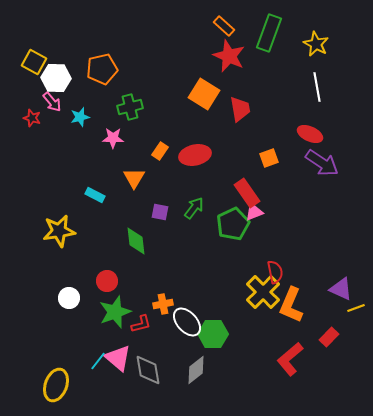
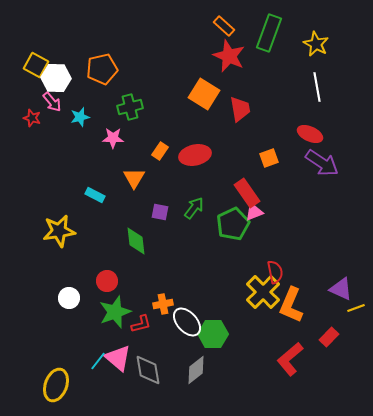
yellow square at (34, 62): moved 2 px right, 3 px down
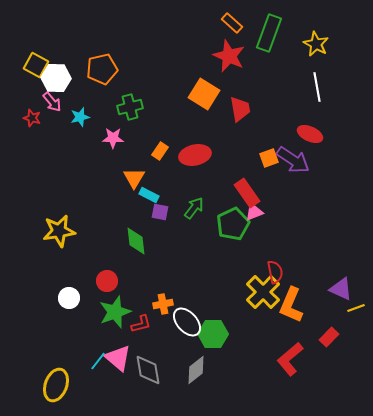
orange rectangle at (224, 26): moved 8 px right, 3 px up
purple arrow at (322, 163): moved 29 px left, 3 px up
cyan rectangle at (95, 195): moved 54 px right
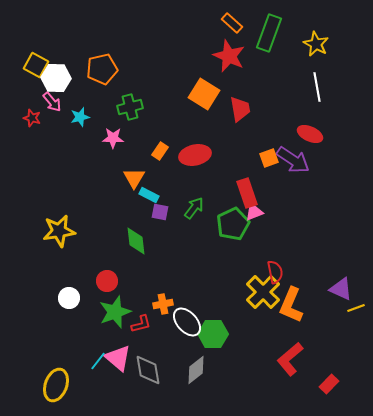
red rectangle at (247, 193): rotated 16 degrees clockwise
red rectangle at (329, 337): moved 47 px down
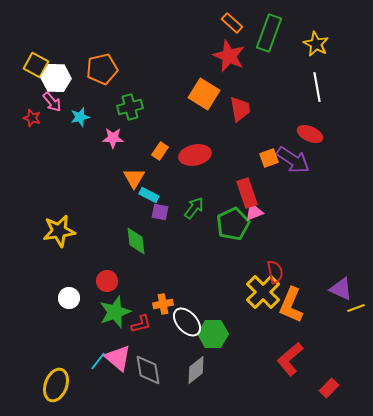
red rectangle at (329, 384): moved 4 px down
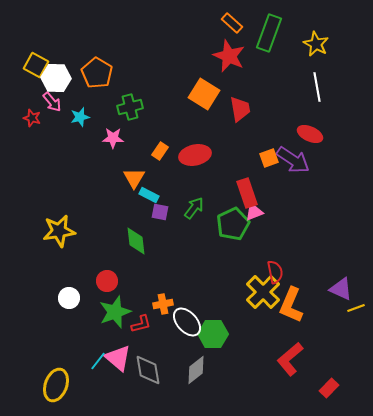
orange pentagon at (102, 69): moved 5 px left, 4 px down; rotated 28 degrees counterclockwise
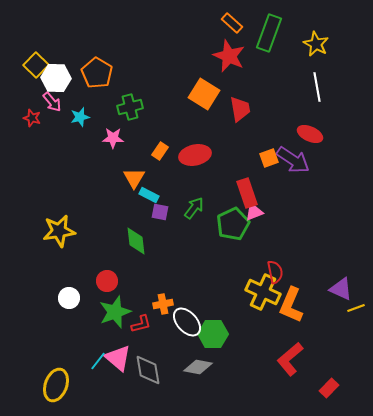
yellow square at (36, 65): rotated 15 degrees clockwise
yellow cross at (263, 292): rotated 20 degrees counterclockwise
gray diamond at (196, 370): moved 2 px right, 3 px up; rotated 48 degrees clockwise
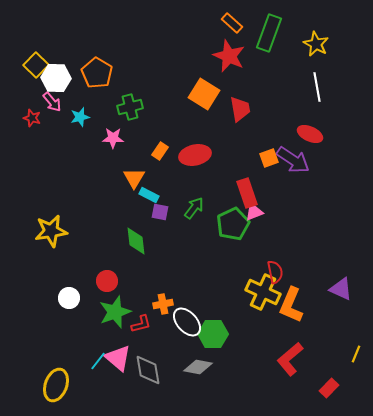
yellow star at (59, 231): moved 8 px left
yellow line at (356, 308): moved 46 px down; rotated 48 degrees counterclockwise
